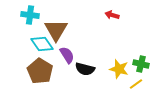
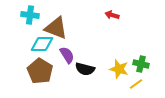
brown triangle: moved 2 px up; rotated 40 degrees counterclockwise
cyan diamond: rotated 55 degrees counterclockwise
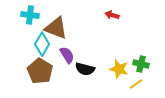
cyan diamond: rotated 60 degrees counterclockwise
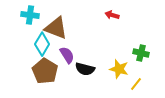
green cross: moved 11 px up
brown pentagon: moved 5 px right
yellow line: rotated 16 degrees counterclockwise
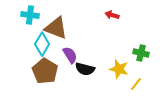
purple semicircle: moved 3 px right
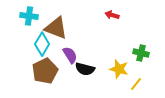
cyan cross: moved 1 px left, 1 px down
brown pentagon: rotated 15 degrees clockwise
